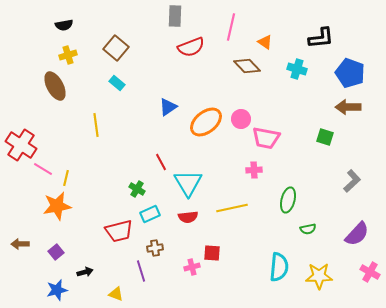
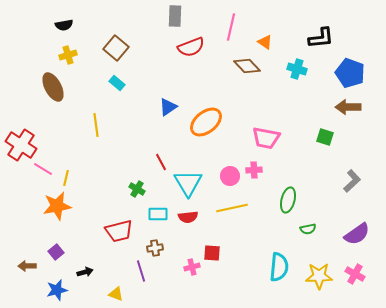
brown ellipse at (55, 86): moved 2 px left, 1 px down
pink circle at (241, 119): moved 11 px left, 57 px down
cyan rectangle at (150, 214): moved 8 px right; rotated 24 degrees clockwise
purple semicircle at (357, 234): rotated 12 degrees clockwise
brown arrow at (20, 244): moved 7 px right, 22 px down
pink cross at (370, 272): moved 15 px left, 2 px down
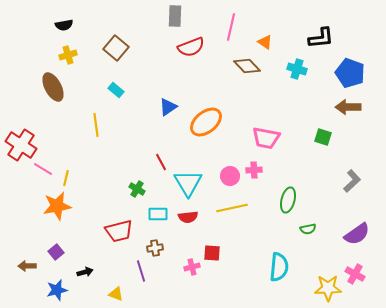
cyan rectangle at (117, 83): moved 1 px left, 7 px down
green square at (325, 137): moved 2 px left
yellow star at (319, 276): moved 9 px right, 12 px down
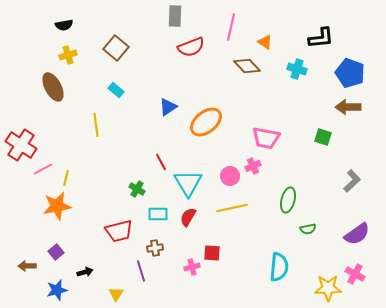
pink line at (43, 169): rotated 60 degrees counterclockwise
pink cross at (254, 170): moved 1 px left, 4 px up; rotated 21 degrees counterclockwise
red semicircle at (188, 217): rotated 126 degrees clockwise
yellow triangle at (116, 294): rotated 42 degrees clockwise
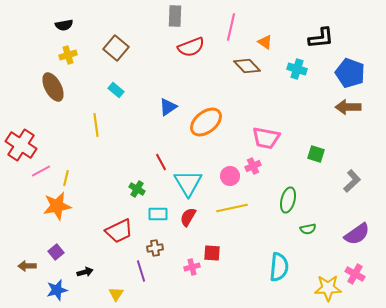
green square at (323, 137): moved 7 px left, 17 px down
pink line at (43, 169): moved 2 px left, 2 px down
red trapezoid at (119, 231): rotated 12 degrees counterclockwise
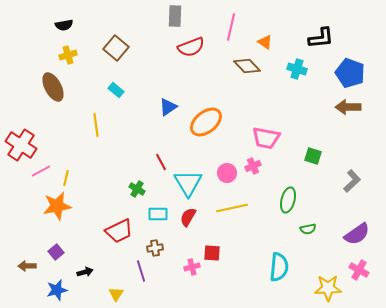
green square at (316, 154): moved 3 px left, 2 px down
pink circle at (230, 176): moved 3 px left, 3 px up
pink cross at (355, 274): moved 4 px right, 4 px up
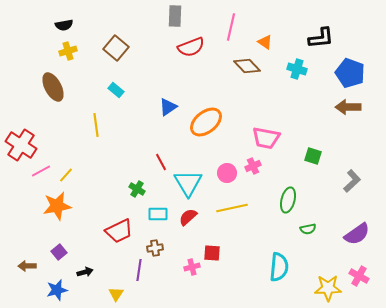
yellow cross at (68, 55): moved 4 px up
yellow line at (66, 178): moved 3 px up; rotated 28 degrees clockwise
red semicircle at (188, 217): rotated 18 degrees clockwise
purple square at (56, 252): moved 3 px right
pink cross at (359, 270): moved 6 px down
purple line at (141, 271): moved 2 px left, 1 px up; rotated 25 degrees clockwise
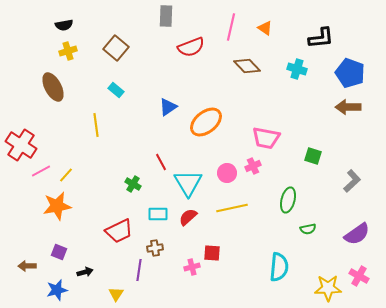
gray rectangle at (175, 16): moved 9 px left
orange triangle at (265, 42): moved 14 px up
green cross at (137, 189): moved 4 px left, 5 px up
purple square at (59, 252): rotated 28 degrees counterclockwise
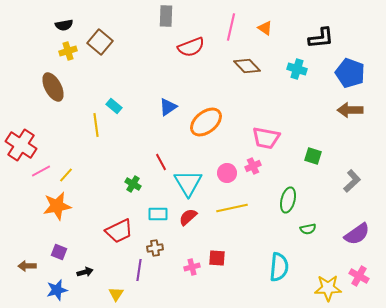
brown square at (116, 48): moved 16 px left, 6 px up
cyan rectangle at (116, 90): moved 2 px left, 16 px down
brown arrow at (348, 107): moved 2 px right, 3 px down
red square at (212, 253): moved 5 px right, 5 px down
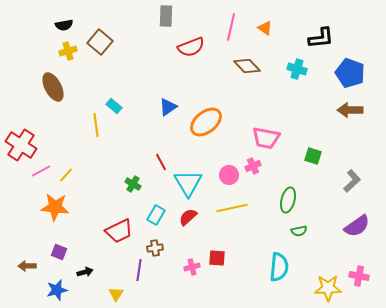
pink circle at (227, 173): moved 2 px right, 2 px down
orange star at (57, 206): moved 2 px left, 1 px down; rotated 16 degrees clockwise
cyan rectangle at (158, 214): moved 2 px left, 1 px down; rotated 60 degrees counterclockwise
green semicircle at (308, 229): moved 9 px left, 2 px down
purple semicircle at (357, 234): moved 8 px up
pink cross at (359, 276): rotated 18 degrees counterclockwise
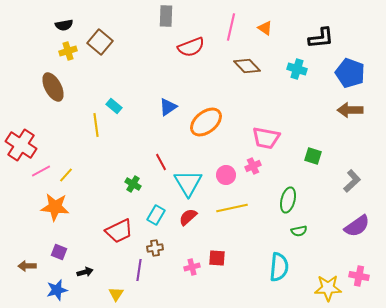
pink circle at (229, 175): moved 3 px left
